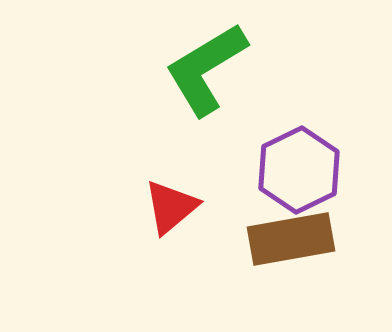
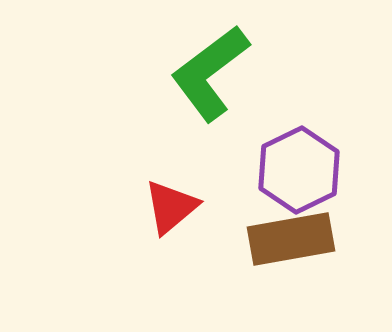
green L-shape: moved 4 px right, 4 px down; rotated 6 degrees counterclockwise
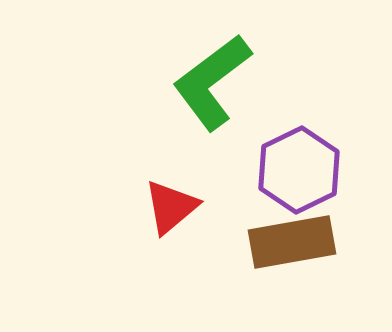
green L-shape: moved 2 px right, 9 px down
brown rectangle: moved 1 px right, 3 px down
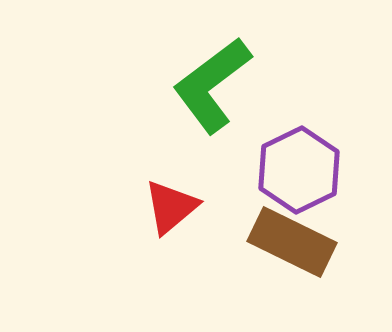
green L-shape: moved 3 px down
brown rectangle: rotated 36 degrees clockwise
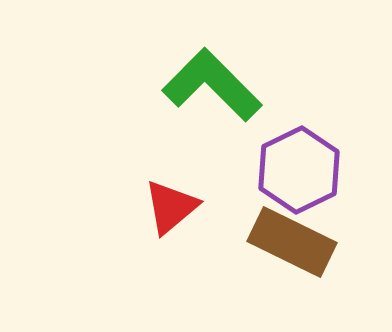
green L-shape: rotated 82 degrees clockwise
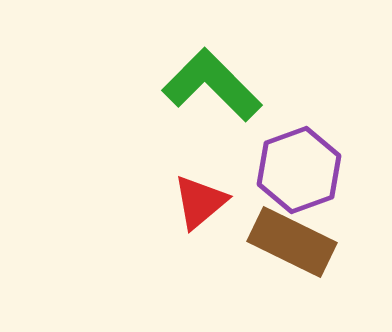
purple hexagon: rotated 6 degrees clockwise
red triangle: moved 29 px right, 5 px up
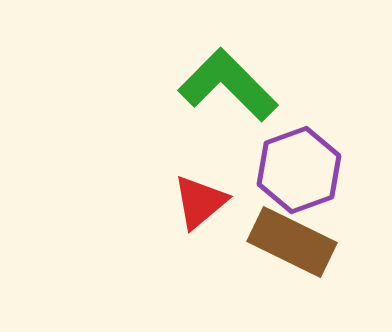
green L-shape: moved 16 px right
